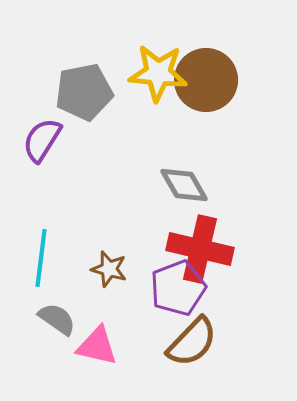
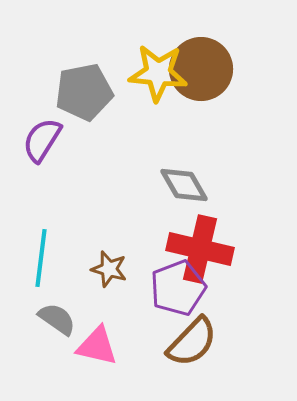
brown circle: moved 5 px left, 11 px up
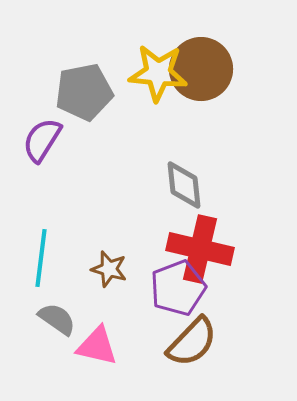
gray diamond: rotated 24 degrees clockwise
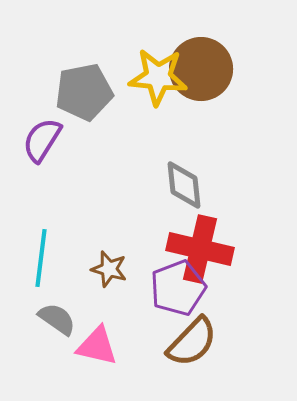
yellow star: moved 4 px down
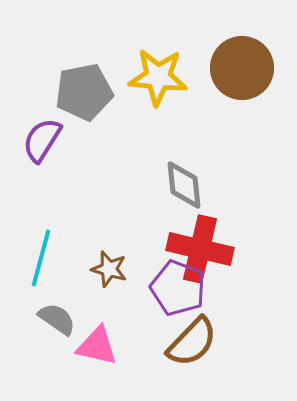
brown circle: moved 41 px right, 1 px up
cyan line: rotated 8 degrees clockwise
purple pentagon: rotated 30 degrees counterclockwise
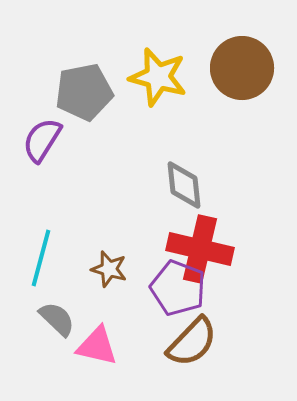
yellow star: rotated 10 degrees clockwise
gray semicircle: rotated 9 degrees clockwise
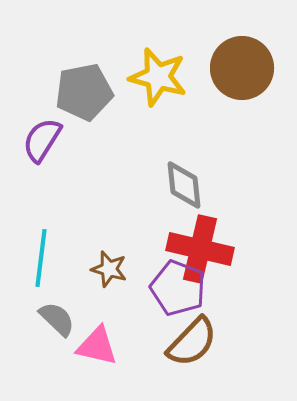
cyan line: rotated 8 degrees counterclockwise
